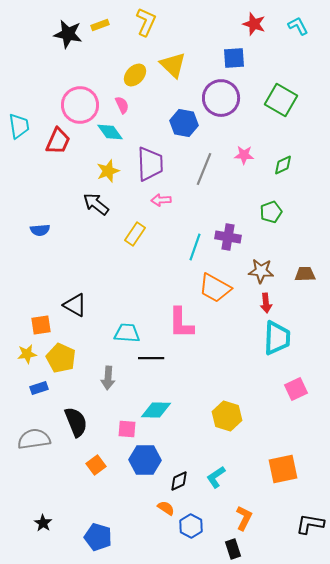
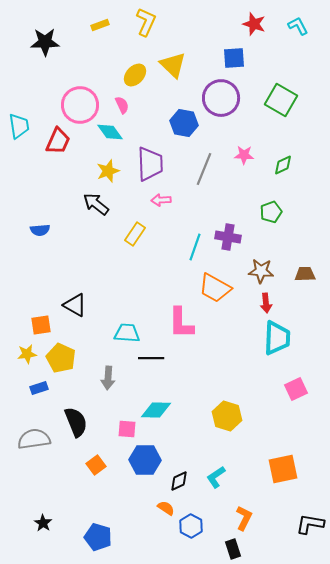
black star at (68, 34): moved 23 px left, 8 px down; rotated 12 degrees counterclockwise
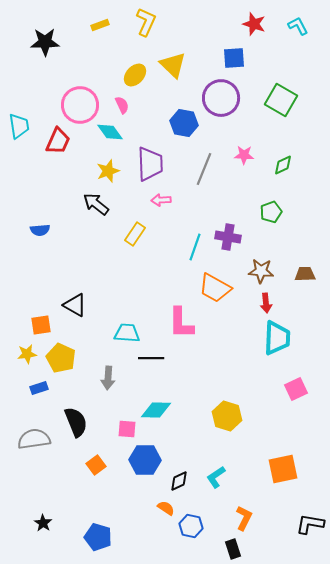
blue hexagon at (191, 526): rotated 15 degrees counterclockwise
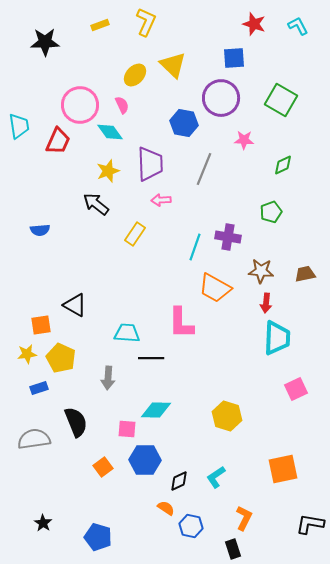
pink star at (244, 155): moved 15 px up
brown trapezoid at (305, 274): rotated 10 degrees counterclockwise
red arrow at (266, 303): rotated 12 degrees clockwise
orange square at (96, 465): moved 7 px right, 2 px down
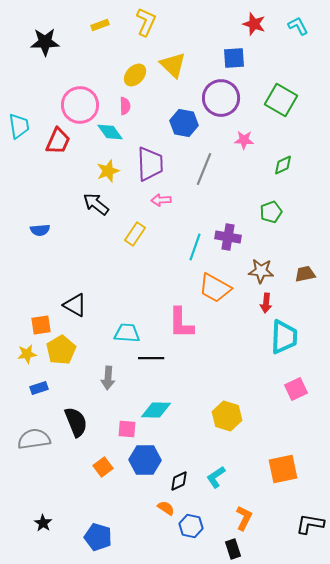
pink semicircle at (122, 105): moved 3 px right, 1 px down; rotated 24 degrees clockwise
cyan trapezoid at (277, 338): moved 7 px right, 1 px up
yellow pentagon at (61, 358): moved 8 px up; rotated 16 degrees clockwise
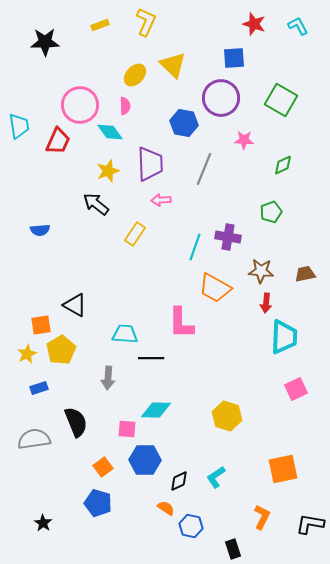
cyan trapezoid at (127, 333): moved 2 px left, 1 px down
yellow star at (27, 354): rotated 18 degrees counterclockwise
orange L-shape at (244, 518): moved 18 px right, 1 px up
blue pentagon at (98, 537): moved 34 px up
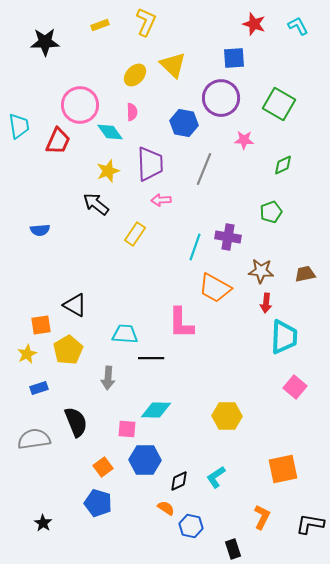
green square at (281, 100): moved 2 px left, 4 px down
pink semicircle at (125, 106): moved 7 px right, 6 px down
yellow pentagon at (61, 350): moved 7 px right
pink square at (296, 389): moved 1 px left, 2 px up; rotated 25 degrees counterclockwise
yellow hexagon at (227, 416): rotated 16 degrees counterclockwise
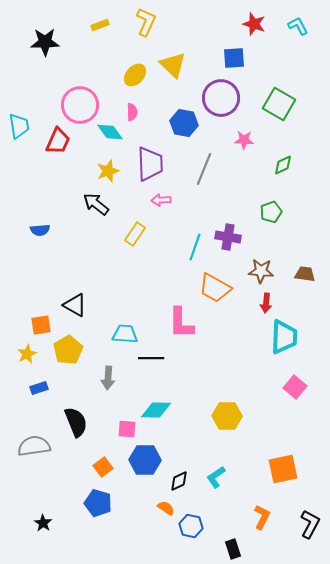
brown trapezoid at (305, 274): rotated 20 degrees clockwise
gray semicircle at (34, 439): moved 7 px down
black L-shape at (310, 524): rotated 108 degrees clockwise
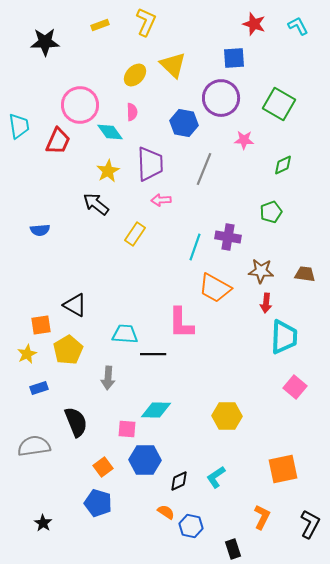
yellow star at (108, 171): rotated 10 degrees counterclockwise
black line at (151, 358): moved 2 px right, 4 px up
orange semicircle at (166, 508): moved 4 px down
